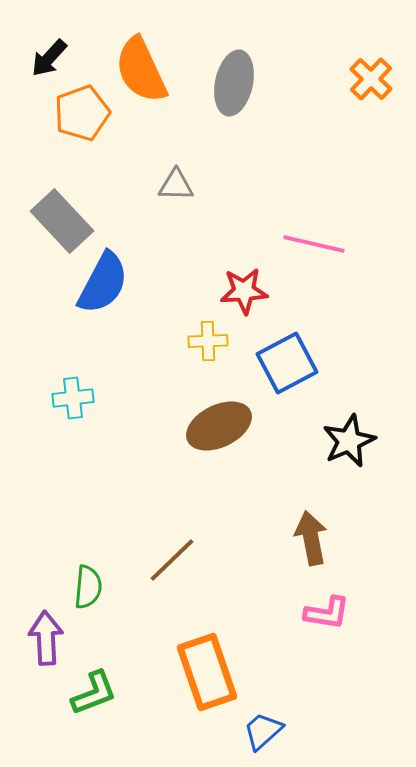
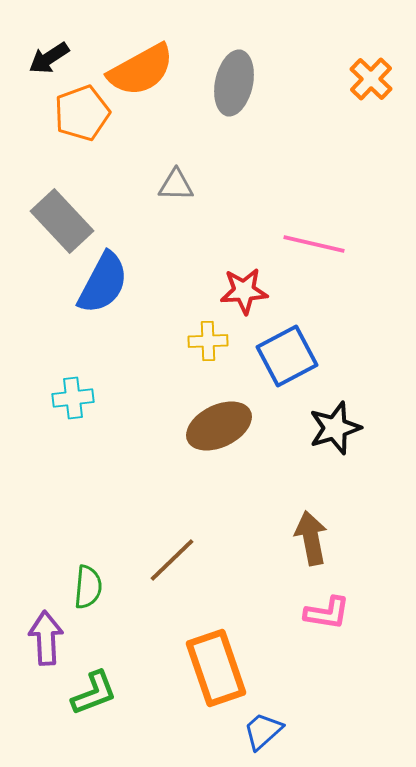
black arrow: rotated 15 degrees clockwise
orange semicircle: rotated 94 degrees counterclockwise
blue square: moved 7 px up
black star: moved 14 px left, 13 px up; rotated 6 degrees clockwise
orange rectangle: moved 9 px right, 4 px up
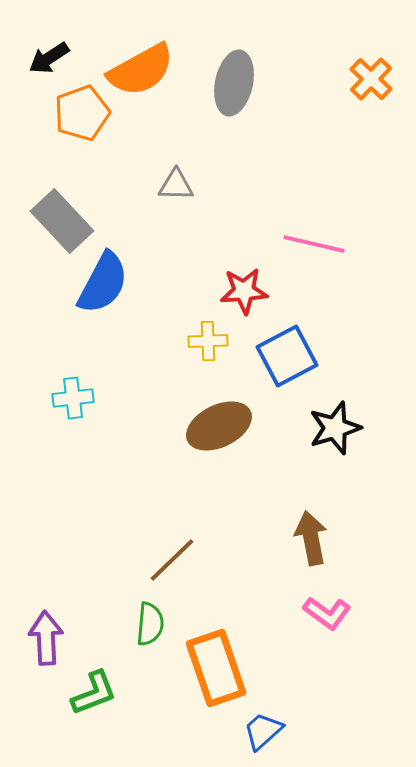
green semicircle: moved 62 px right, 37 px down
pink L-shape: rotated 27 degrees clockwise
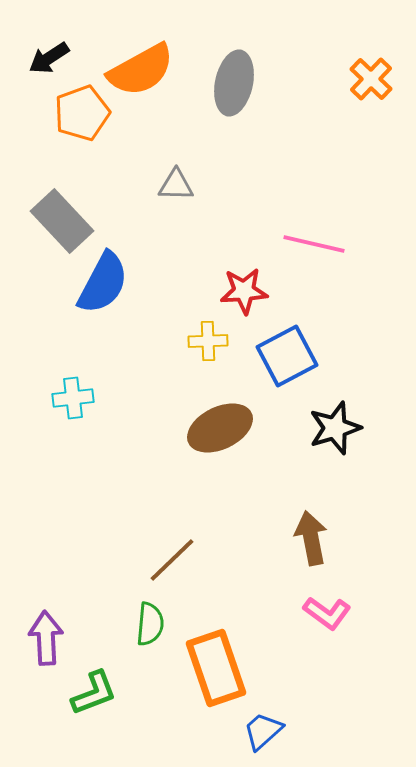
brown ellipse: moved 1 px right, 2 px down
